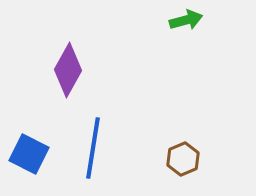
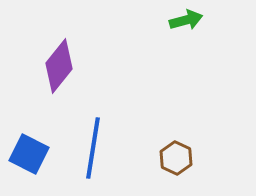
purple diamond: moved 9 px left, 4 px up; rotated 10 degrees clockwise
brown hexagon: moved 7 px left, 1 px up; rotated 12 degrees counterclockwise
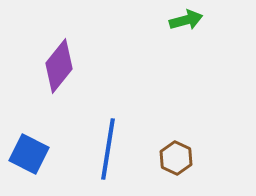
blue line: moved 15 px right, 1 px down
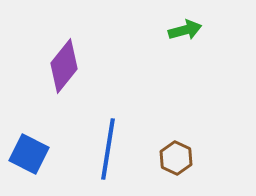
green arrow: moved 1 px left, 10 px down
purple diamond: moved 5 px right
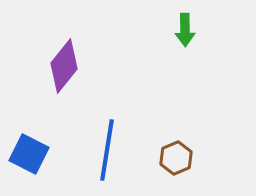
green arrow: rotated 104 degrees clockwise
blue line: moved 1 px left, 1 px down
brown hexagon: rotated 12 degrees clockwise
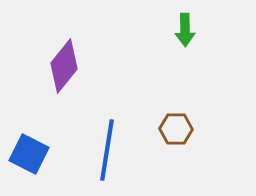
brown hexagon: moved 29 px up; rotated 24 degrees clockwise
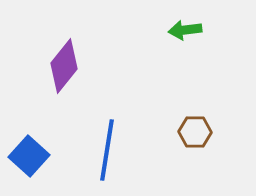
green arrow: rotated 84 degrees clockwise
brown hexagon: moved 19 px right, 3 px down
blue square: moved 2 px down; rotated 15 degrees clockwise
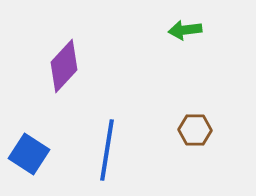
purple diamond: rotated 4 degrees clockwise
brown hexagon: moved 2 px up
blue square: moved 2 px up; rotated 9 degrees counterclockwise
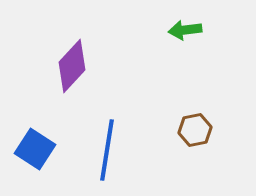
purple diamond: moved 8 px right
brown hexagon: rotated 12 degrees counterclockwise
blue square: moved 6 px right, 5 px up
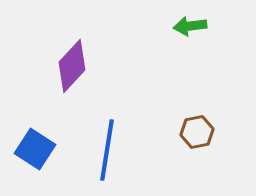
green arrow: moved 5 px right, 4 px up
brown hexagon: moved 2 px right, 2 px down
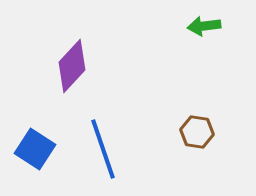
green arrow: moved 14 px right
brown hexagon: rotated 20 degrees clockwise
blue line: moved 4 px left, 1 px up; rotated 28 degrees counterclockwise
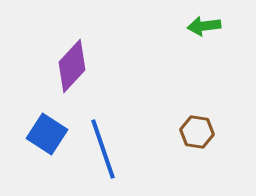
blue square: moved 12 px right, 15 px up
